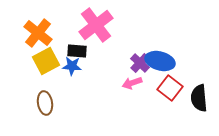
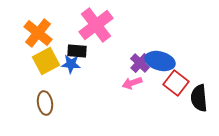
blue star: moved 1 px left, 2 px up
red square: moved 6 px right, 5 px up
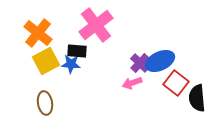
blue ellipse: rotated 40 degrees counterclockwise
black semicircle: moved 2 px left
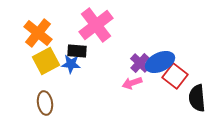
blue ellipse: moved 1 px down
red square: moved 1 px left, 7 px up
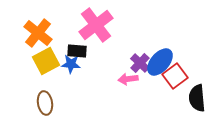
blue ellipse: rotated 24 degrees counterclockwise
red square: rotated 15 degrees clockwise
pink arrow: moved 4 px left, 4 px up; rotated 12 degrees clockwise
